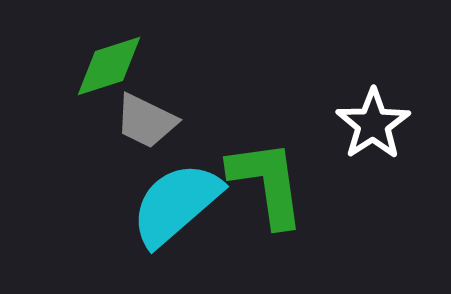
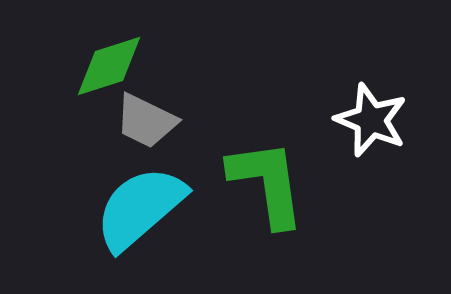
white star: moved 2 px left, 4 px up; rotated 16 degrees counterclockwise
cyan semicircle: moved 36 px left, 4 px down
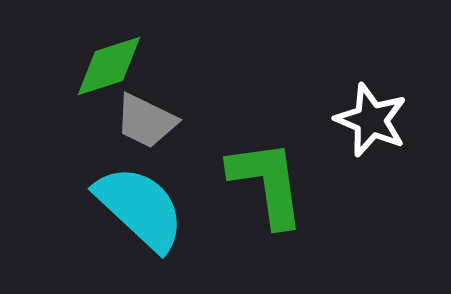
cyan semicircle: rotated 84 degrees clockwise
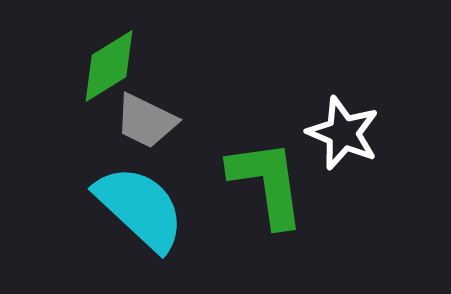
green diamond: rotated 14 degrees counterclockwise
white star: moved 28 px left, 13 px down
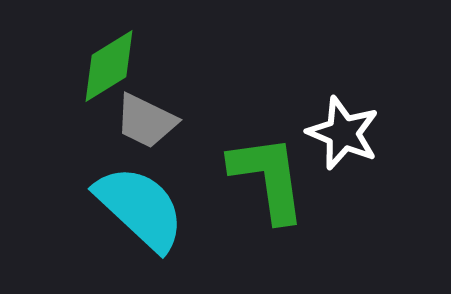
green L-shape: moved 1 px right, 5 px up
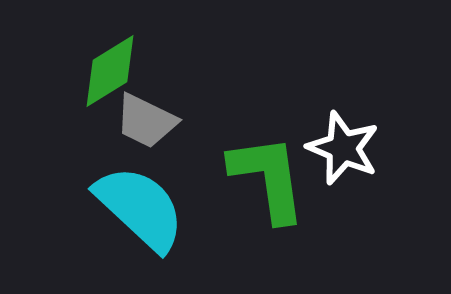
green diamond: moved 1 px right, 5 px down
white star: moved 15 px down
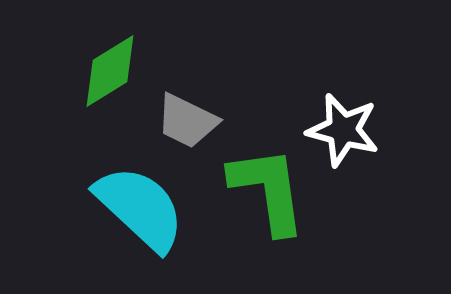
gray trapezoid: moved 41 px right
white star: moved 18 px up; rotated 8 degrees counterclockwise
green L-shape: moved 12 px down
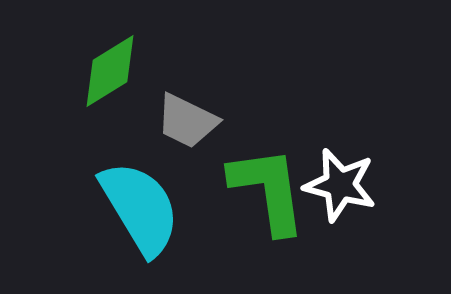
white star: moved 3 px left, 55 px down
cyan semicircle: rotated 16 degrees clockwise
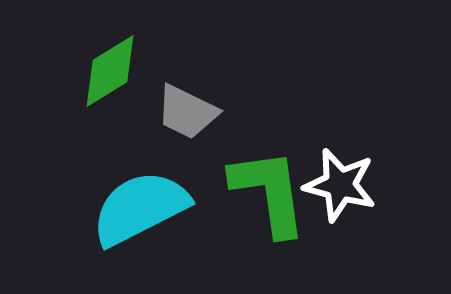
gray trapezoid: moved 9 px up
green L-shape: moved 1 px right, 2 px down
cyan semicircle: rotated 86 degrees counterclockwise
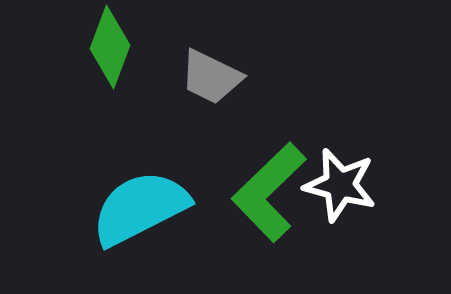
green diamond: moved 24 px up; rotated 38 degrees counterclockwise
gray trapezoid: moved 24 px right, 35 px up
green L-shape: rotated 126 degrees counterclockwise
